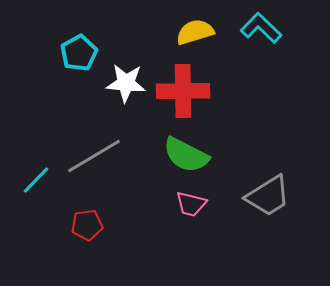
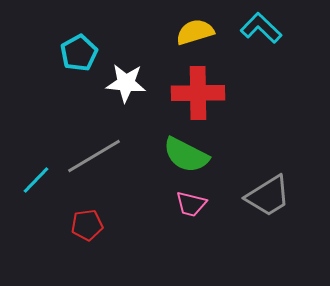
red cross: moved 15 px right, 2 px down
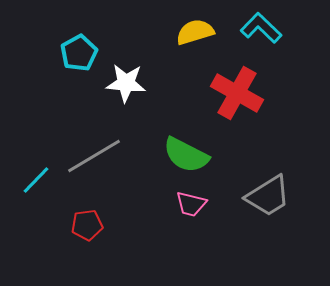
red cross: moved 39 px right; rotated 30 degrees clockwise
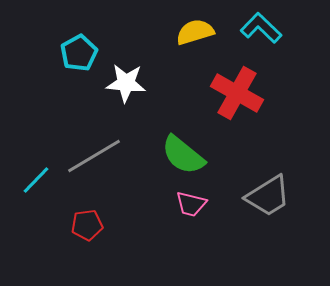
green semicircle: moved 3 px left; rotated 12 degrees clockwise
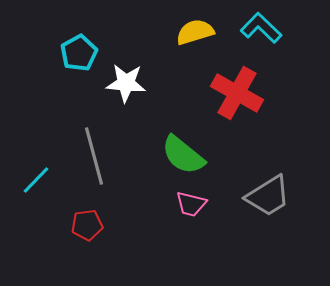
gray line: rotated 74 degrees counterclockwise
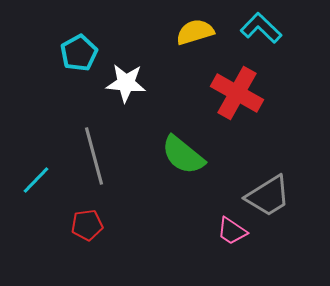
pink trapezoid: moved 41 px right, 27 px down; rotated 20 degrees clockwise
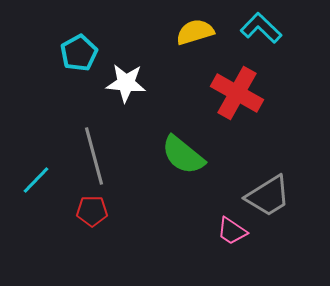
red pentagon: moved 5 px right, 14 px up; rotated 8 degrees clockwise
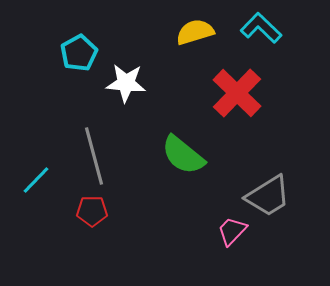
red cross: rotated 15 degrees clockwise
pink trapezoid: rotated 100 degrees clockwise
